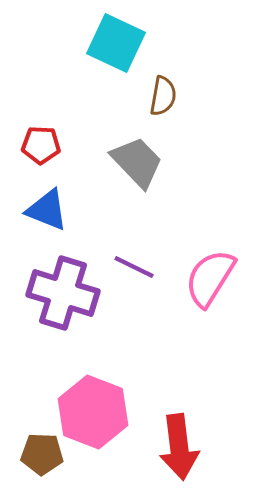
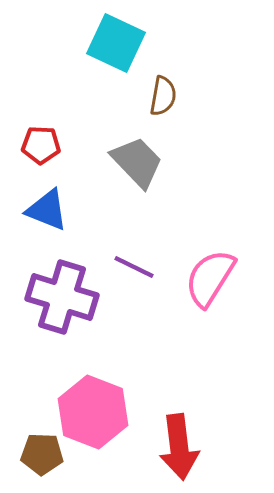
purple cross: moved 1 px left, 4 px down
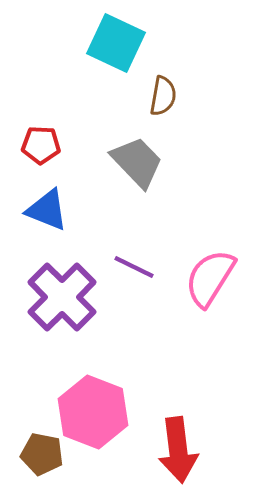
purple cross: rotated 28 degrees clockwise
red arrow: moved 1 px left, 3 px down
brown pentagon: rotated 9 degrees clockwise
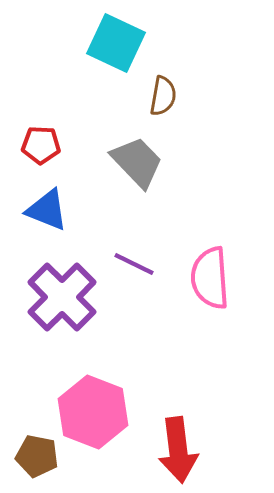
purple line: moved 3 px up
pink semicircle: rotated 36 degrees counterclockwise
brown pentagon: moved 5 px left, 2 px down
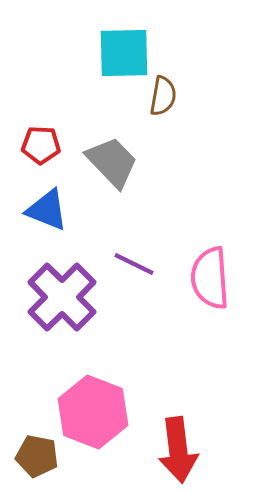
cyan square: moved 8 px right, 10 px down; rotated 26 degrees counterclockwise
gray trapezoid: moved 25 px left
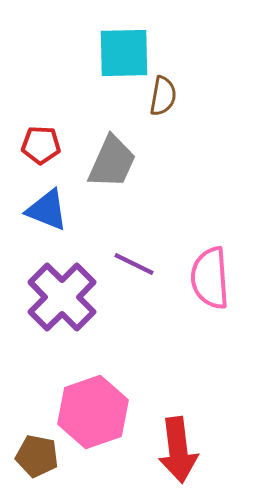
gray trapezoid: rotated 68 degrees clockwise
pink hexagon: rotated 20 degrees clockwise
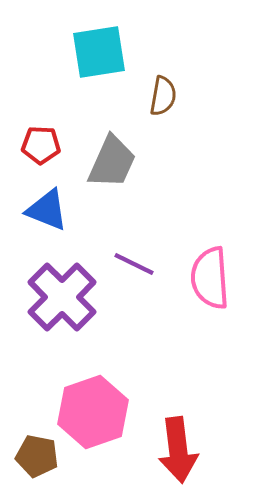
cyan square: moved 25 px left, 1 px up; rotated 8 degrees counterclockwise
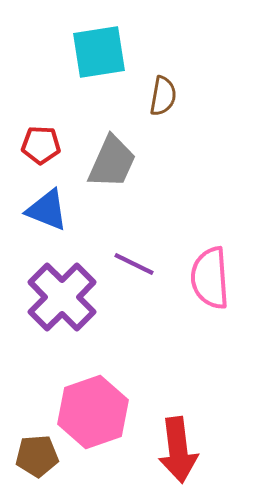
brown pentagon: rotated 15 degrees counterclockwise
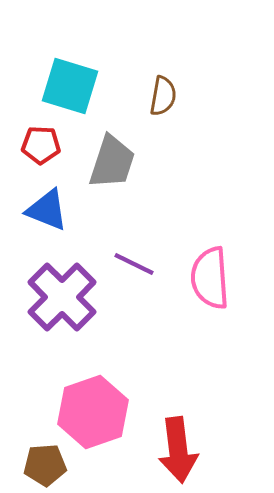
cyan square: moved 29 px left, 34 px down; rotated 26 degrees clockwise
gray trapezoid: rotated 6 degrees counterclockwise
brown pentagon: moved 8 px right, 9 px down
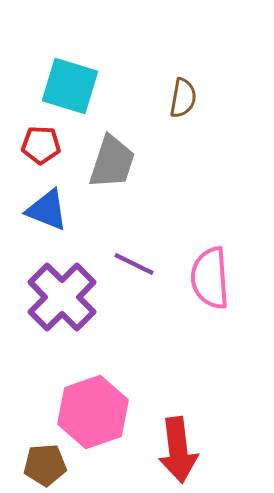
brown semicircle: moved 20 px right, 2 px down
